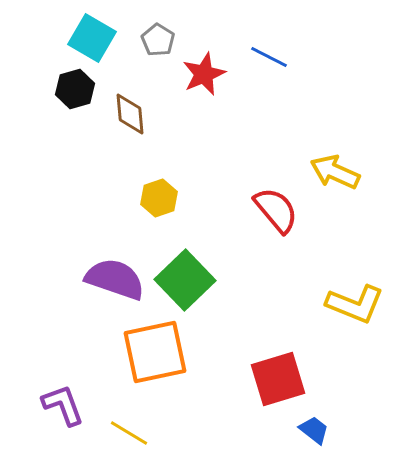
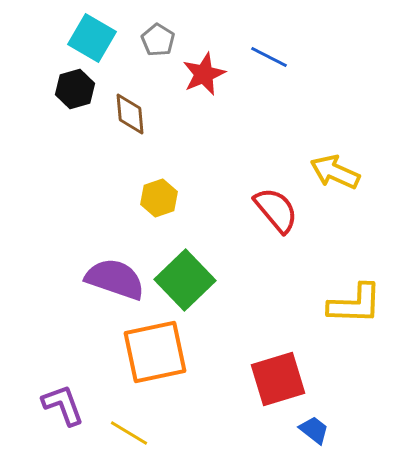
yellow L-shape: rotated 20 degrees counterclockwise
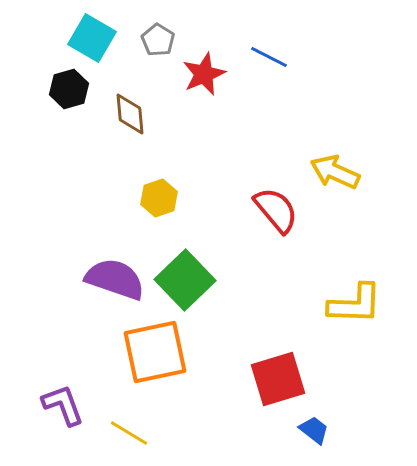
black hexagon: moved 6 px left
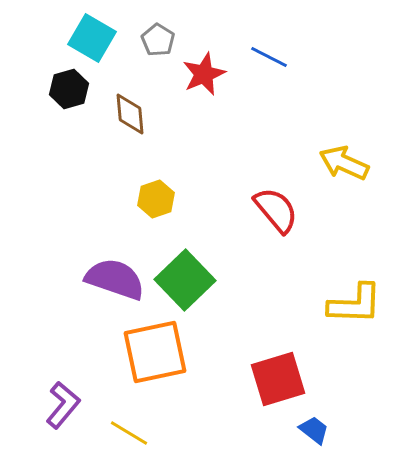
yellow arrow: moved 9 px right, 9 px up
yellow hexagon: moved 3 px left, 1 px down
purple L-shape: rotated 60 degrees clockwise
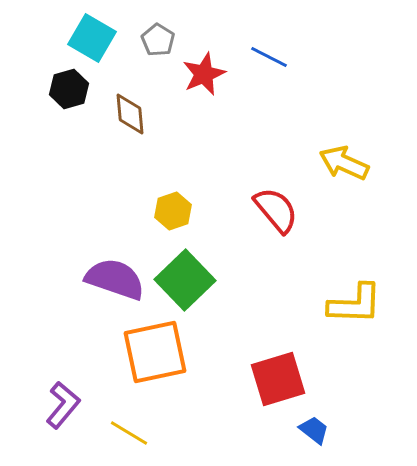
yellow hexagon: moved 17 px right, 12 px down
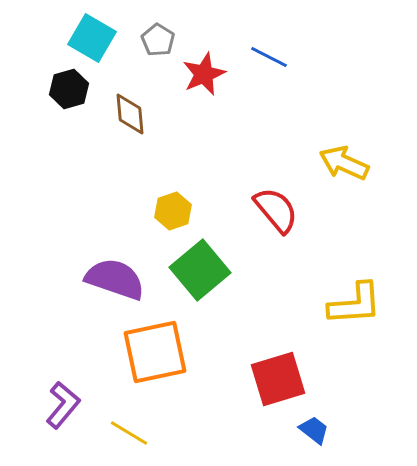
green square: moved 15 px right, 10 px up; rotated 4 degrees clockwise
yellow L-shape: rotated 6 degrees counterclockwise
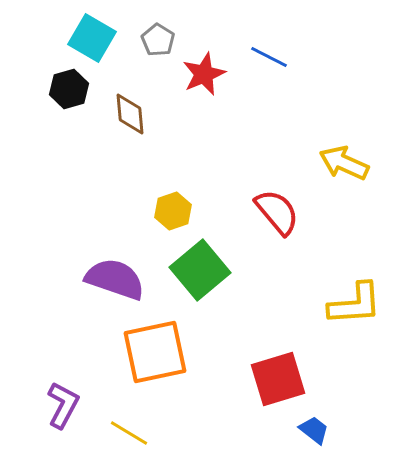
red semicircle: moved 1 px right, 2 px down
purple L-shape: rotated 12 degrees counterclockwise
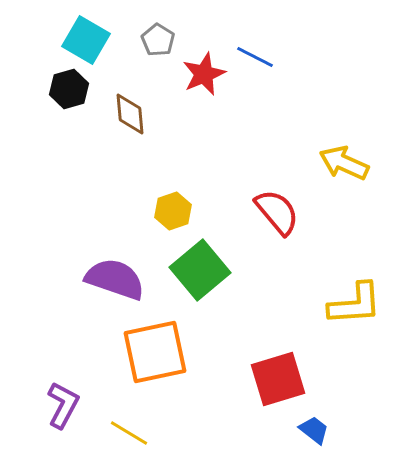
cyan square: moved 6 px left, 2 px down
blue line: moved 14 px left
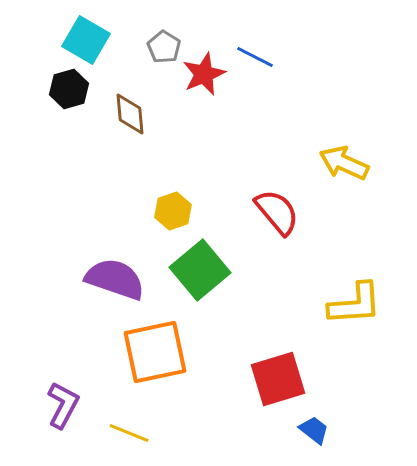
gray pentagon: moved 6 px right, 7 px down
yellow line: rotated 9 degrees counterclockwise
